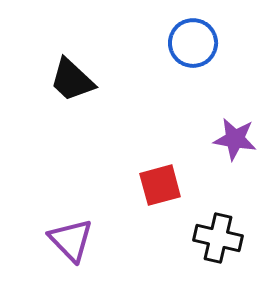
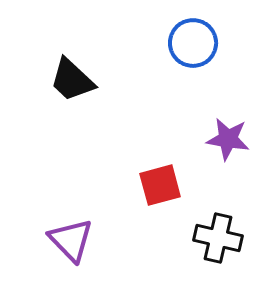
purple star: moved 7 px left
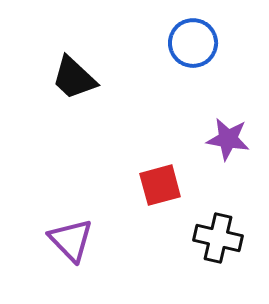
black trapezoid: moved 2 px right, 2 px up
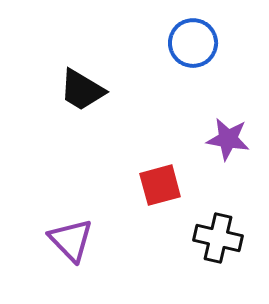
black trapezoid: moved 8 px right, 12 px down; rotated 12 degrees counterclockwise
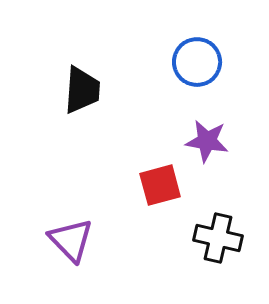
blue circle: moved 4 px right, 19 px down
black trapezoid: rotated 117 degrees counterclockwise
purple star: moved 21 px left, 2 px down
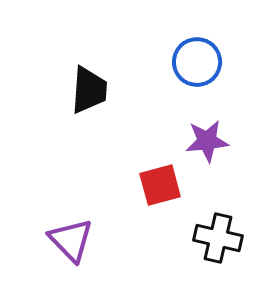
black trapezoid: moved 7 px right
purple star: rotated 15 degrees counterclockwise
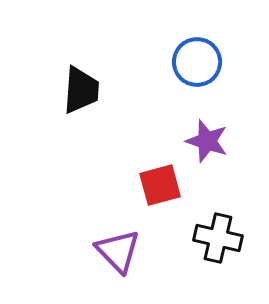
black trapezoid: moved 8 px left
purple star: rotated 24 degrees clockwise
purple triangle: moved 47 px right, 11 px down
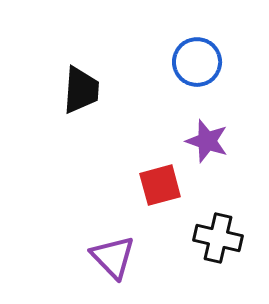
purple triangle: moved 5 px left, 6 px down
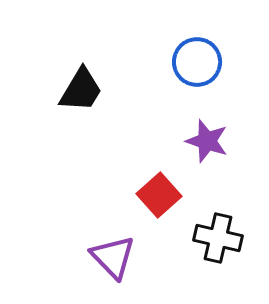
black trapezoid: rotated 27 degrees clockwise
red square: moved 1 px left, 10 px down; rotated 27 degrees counterclockwise
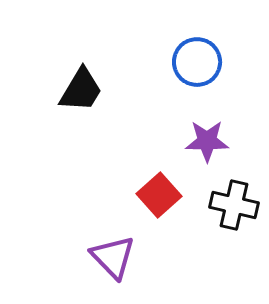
purple star: rotated 18 degrees counterclockwise
black cross: moved 16 px right, 33 px up
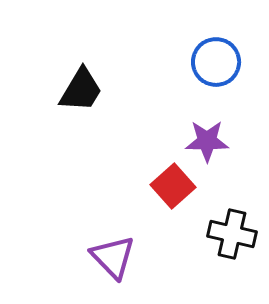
blue circle: moved 19 px right
red square: moved 14 px right, 9 px up
black cross: moved 2 px left, 29 px down
